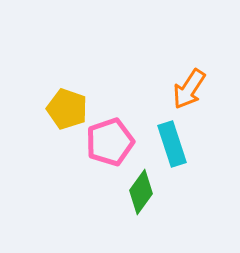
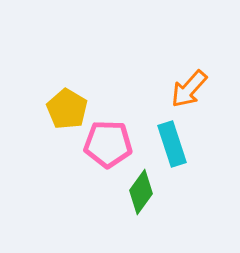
orange arrow: rotated 9 degrees clockwise
yellow pentagon: rotated 12 degrees clockwise
pink pentagon: moved 2 px left, 2 px down; rotated 21 degrees clockwise
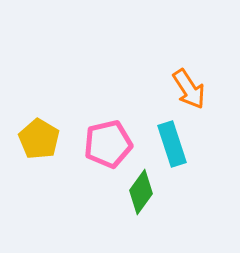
orange arrow: rotated 75 degrees counterclockwise
yellow pentagon: moved 28 px left, 30 px down
pink pentagon: rotated 15 degrees counterclockwise
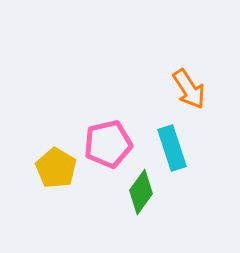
yellow pentagon: moved 17 px right, 29 px down
cyan rectangle: moved 4 px down
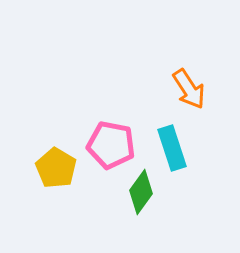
pink pentagon: moved 3 px right, 1 px down; rotated 24 degrees clockwise
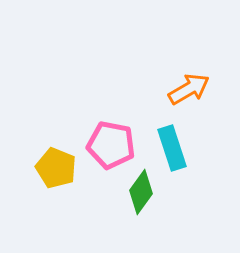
orange arrow: rotated 87 degrees counterclockwise
yellow pentagon: rotated 9 degrees counterclockwise
